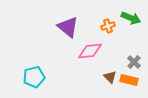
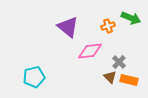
gray cross: moved 15 px left
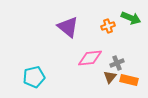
pink diamond: moved 7 px down
gray cross: moved 2 px left, 1 px down; rotated 24 degrees clockwise
brown triangle: rotated 24 degrees clockwise
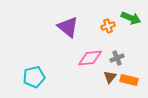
gray cross: moved 5 px up
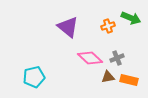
pink diamond: rotated 50 degrees clockwise
brown triangle: moved 2 px left; rotated 40 degrees clockwise
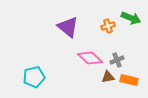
gray cross: moved 2 px down
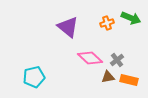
orange cross: moved 1 px left, 3 px up
gray cross: rotated 16 degrees counterclockwise
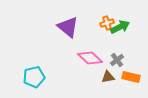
green arrow: moved 11 px left, 9 px down; rotated 48 degrees counterclockwise
orange rectangle: moved 2 px right, 3 px up
